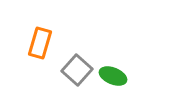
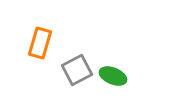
gray square: rotated 20 degrees clockwise
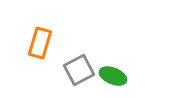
gray square: moved 2 px right
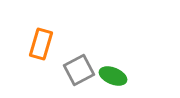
orange rectangle: moved 1 px right, 1 px down
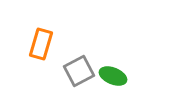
gray square: moved 1 px down
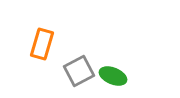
orange rectangle: moved 1 px right
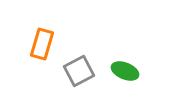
green ellipse: moved 12 px right, 5 px up
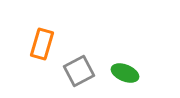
green ellipse: moved 2 px down
